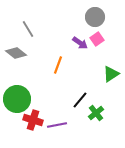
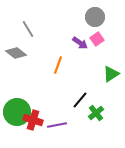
green circle: moved 13 px down
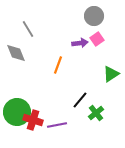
gray circle: moved 1 px left, 1 px up
purple arrow: rotated 42 degrees counterclockwise
gray diamond: rotated 30 degrees clockwise
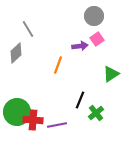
purple arrow: moved 3 px down
gray diamond: rotated 70 degrees clockwise
black line: rotated 18 degrees counterclockwise
red cross: rotated 12 degrees counterclockwise
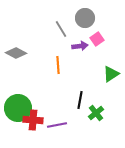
gray circle: moved 9 px left, 2 px down
gray line: moved 33 px right
gray diamond: rotated 70 degrees clockwise
orange line: rotated 24 degrees counterclockwise
black line: rotated 12 degrees counterclockwise
green circle: moved 1 px right, 4 px up
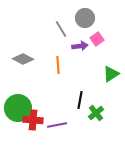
gray diamond: moved 7 px right, 6 px down
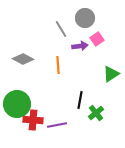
green circle: moved 1 px left, 4 px up
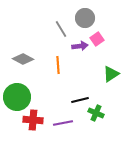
black line: rotated 66 degrees clockwise
green circle: moved 7 px up
green cross: rotated 28 degrees counterclockwise
purple line: moved 6 px right, 2 px up
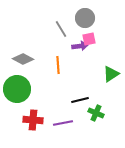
pink square: moved 8 px left; rotated 24 degrees clockwise
green circle: moved 8 px up
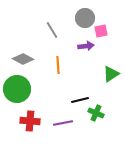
gray line: moved 9 px left, 1 px down
pink square: moved 12 px right, 8 px up
purple arrow: moved 6 px right
red cross: moved 3 px left, 1 px down
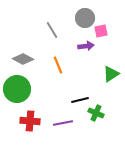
orange line: rotated 18 degrees counterclockwise
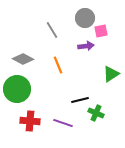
purple line: rotated 30 degrees clockwise
